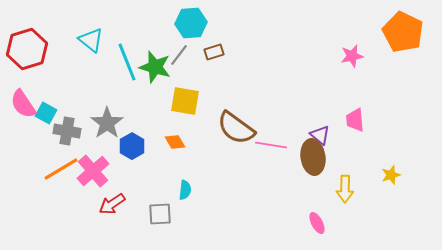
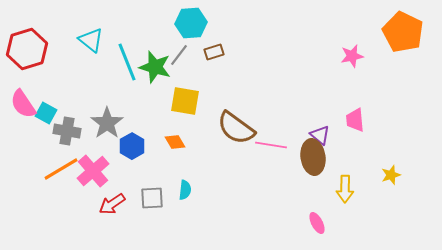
gray square: moved 8 px left, 16 px up
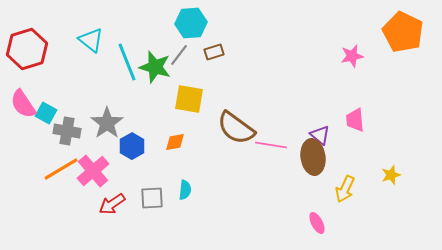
yellow square: moved 4 px right, 2 px up
orange diamond: rotated 70 degrees counterclockwise
yellow arrow: rotated 24 degrees clockwise
